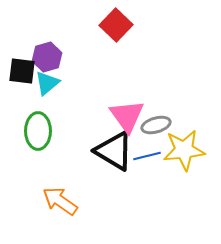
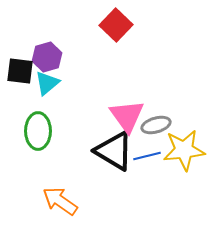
black square: moved 2 px left
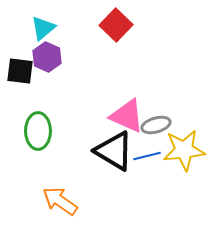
purple hexagon: rotated 20 degrees counterclockwise
cyan triangle: moved 4 px left, 55 px up
pink triangle: rotated 30 degrees counterclockwise
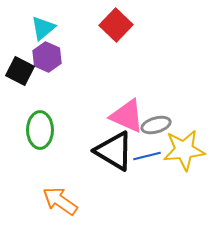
black square: rotated 20 degrees clockwise
green ellipse: moved 2 px right, 1 px up
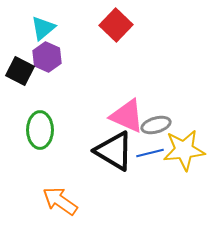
blue line: moved 3 px right, 3 px up
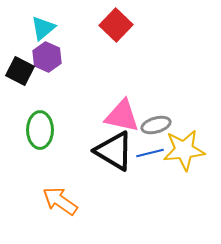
pink triangle: moved 5 px left; rotated 12 degrees counterclockwise
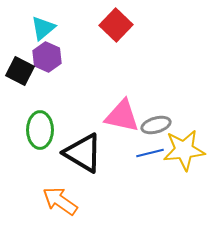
black triangle: moved 31 px left, 2 px down
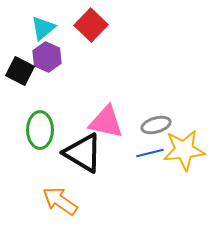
red square: moved 25 px left
pink triangle: moved 16 px left, 6 px down
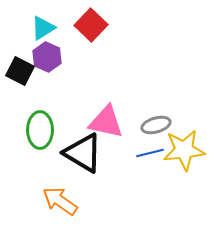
cyan triangle: rotated 8 degrees clockwise
